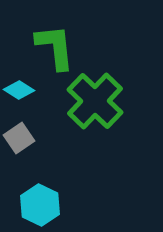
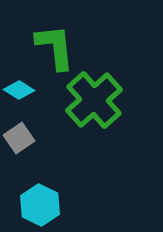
green cross: moved 1 px left, 1 px up; rotated 4 degrees clockwise
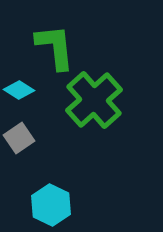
cyan hexagon: moved 11 px right
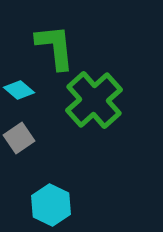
cyan diamond: rotated 8 degrees clockwise
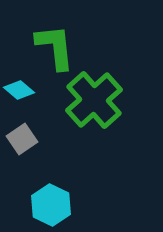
gray square: moved 3 px right, 1 px down
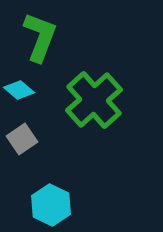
green L-shape: moved 15 px left, 10 px up; rotated 27 degrees clockwise
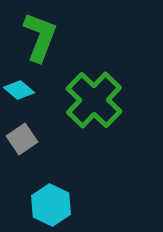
green cross: rotated 4 degrees counterclockwise
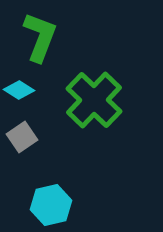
cyan diamond: rotated 8 degrees counterclockwise
gray square: moved 2 px up
cyan hexagon: rotated 21 degrees clockwise
